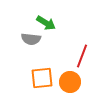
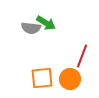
gray semicircle: moved 11 px up
orange circle: moved 3 px up
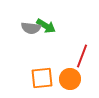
green arrow: moved 3 px down
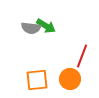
orange square: moved 5 px left, 2 px down
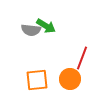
gray semicircle: moved 2 px down
red line: moved 2 px down
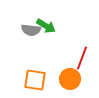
orange square: moved 2 px left; rotated 15 degrees clockwise
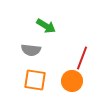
gray semicircle: moved 20 px down
orange circle: moved 2 px right, 2 px down
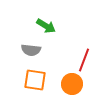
red line: moved 2 px right, 2 px down
orange circle: moved 3 px down
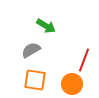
gray semicircle: rotated 144 degrees clockwise
